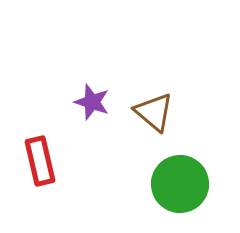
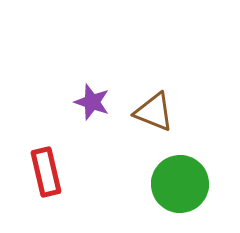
brown triangle: rotated 18 degrees counterclockwise
red rectangle: moved 6 px right, 11 px down
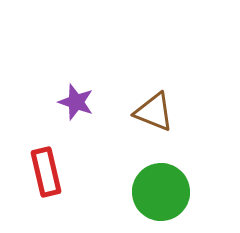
purple star: moved 16 px left
green circle: moved 19 px left, 8 px down
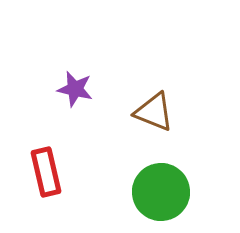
purple star: moved 1 px left, 13 px up; rotated 6 degrees counterclockwise
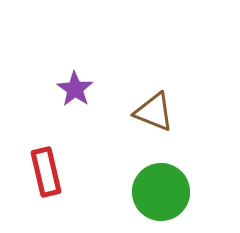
purple star: rotated 21 degrees clockwise
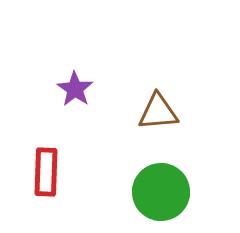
brown triangle: moved 4 px right; rotated 27 degrees counterclockwise
red rectangle: rotated 15 degrees clockwise
